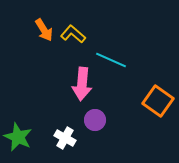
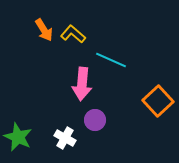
orange square: rotated 12 degrees clockwise
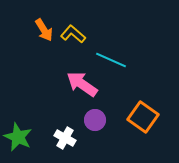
pink arrow: rotated 120 degrees clockwise
orange square: moved 15 px left, 16 px down; rotated 12 degrees counterclockwise
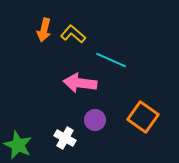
orange arrow: rotated 45 degrees clockwise
pink arrow: moved 2 px left, 1 px up; rotated 28 degrees counterclockwise
green star: moved 8 px down
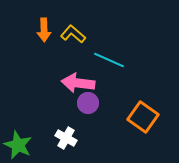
orange arrow: rotated 15 degrees counterclockwise
cyan line: moved 2 px left
pink arrow: moved 2 px left
purple circle: moved 7 px left, 17 px up
white cross: moved 1 px right
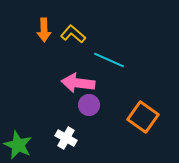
purple circle: moved 1 px right, 2 px down
